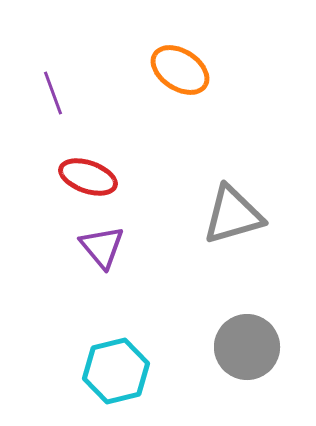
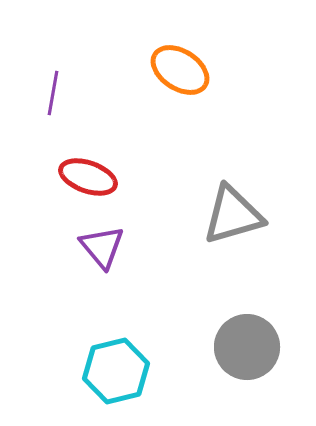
purple line: rotated 30 degrees clockwise
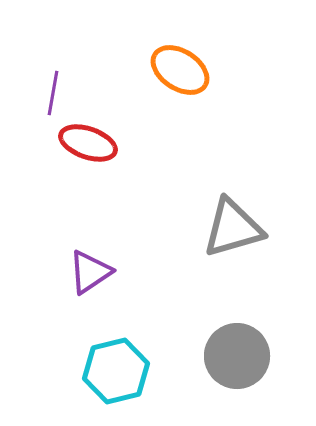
red ellipse: moved 34 px up
gray triangle: moved 13 px down
purple triangle: moved 12 px left, 25 px down; rotated 36 degrees clockwise
gray circle: moved 10 px left, 9 px down
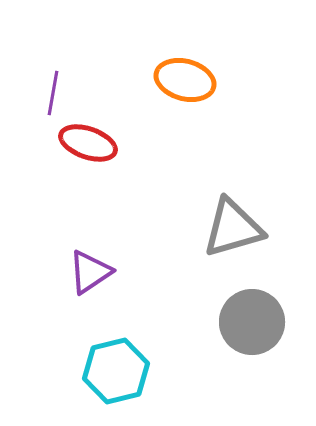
orange ellipse: moved 5 px right, 10 px down; rotated 18 degrees counterclockwise
gray circle: moved 15 px right, 34 px up
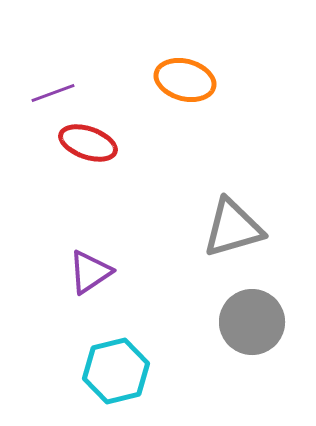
purple line: rotated 60 degrees clockwise
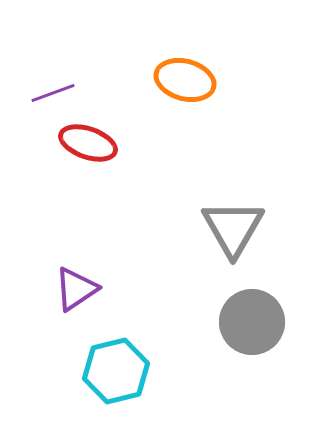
gray triangle: rotated 44 degrees counterclockwise
purple triangle: moved 14 px left, 17 px down
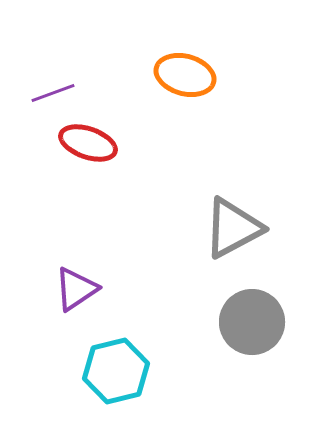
orange ellipse: moved 5 px up
gray triangle: rotated 32 degrees clockwise
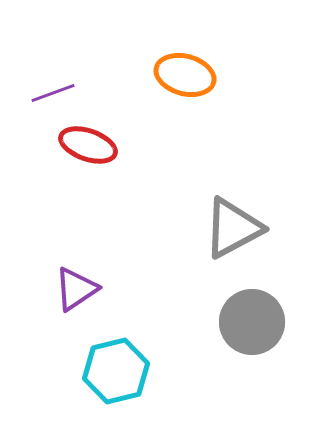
red ellipse: moved 2 px down
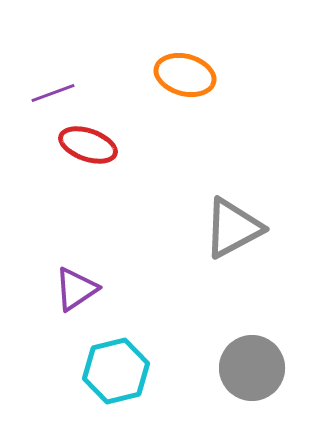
gray circle: moved 46 px down
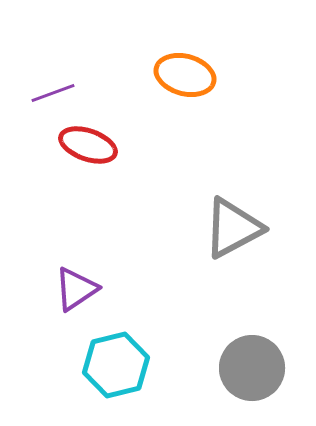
cyan hexagon: moved 6 px up
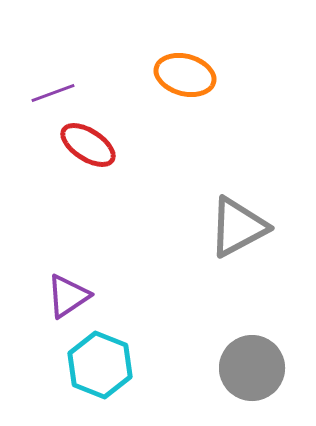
red ellipse: rotated 14 degrees clockwise
gray triangle: moved 5 px right, 1 px up
purple triangle: moved 8 px left, 7 px down
cyan hexagon: moved 16 px left; rotated 24 degrees counterclockwise
